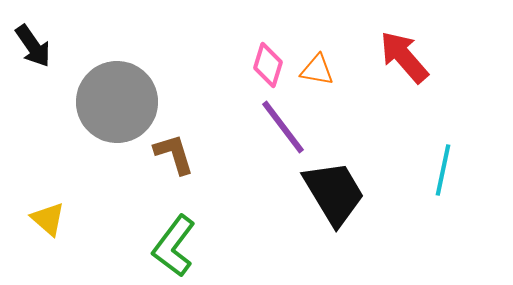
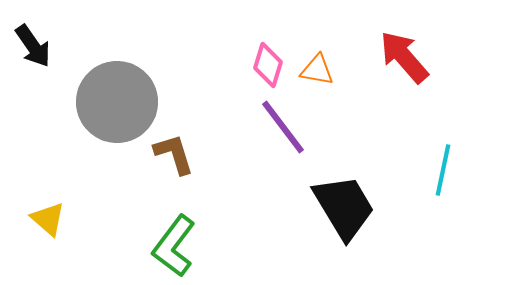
black trapezoid: moved 10 px right, 14 px down
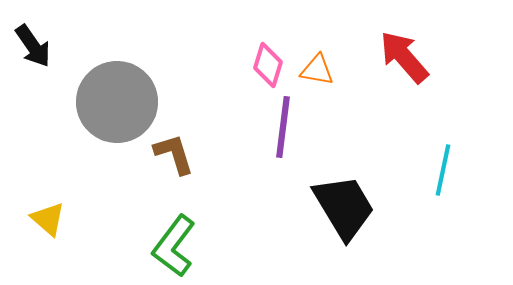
purple line: rotated 44 degrees clockwise
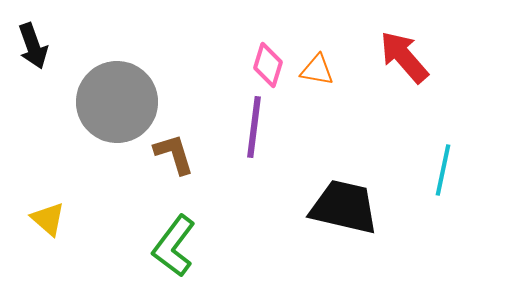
black arrow: rotated 15 degrees clockwise
purple line: moved 29 px left
black trapezoid: rotated 46 degrees counterclockwise
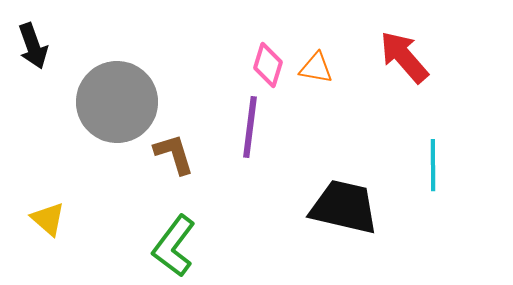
orange triangle: moved 1 px left, 2 px up
purple line: moved 4 px left
cyan line: moved 10 px left, 5 px up; rotated 12 degrees counterclockwise
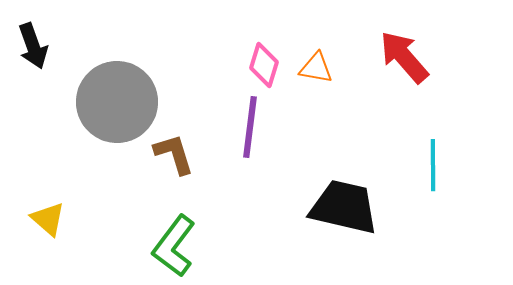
pink diamond: moved 4 px left
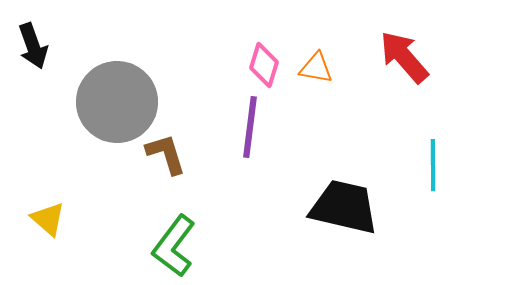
brown L-shape: moved 8 px left
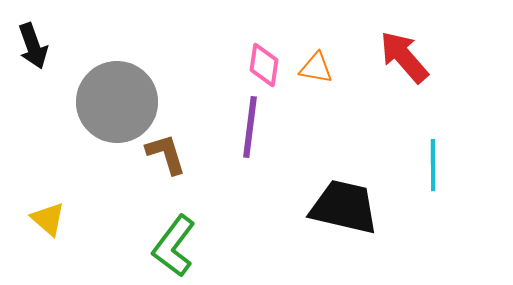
pink diamond: rotated 9 degrees counterclockwise
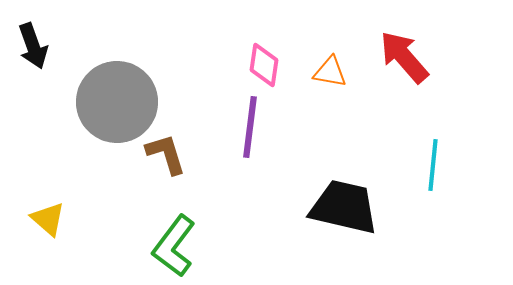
orange triangle: moved 14 px right, 4 px down
cyan line: rotated 6 degrees clockwise
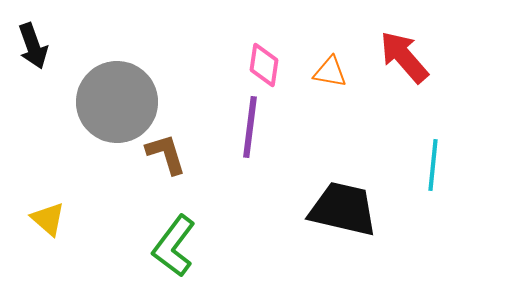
black trapezoid: moved 1 px left, 2 px down
